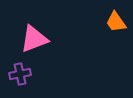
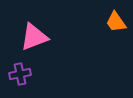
pink triangle: moved 2 px up
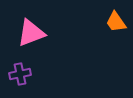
pink triangle: moved 3 px left, 4 px up
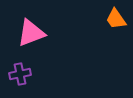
orange trapezoid: moved 3 px up
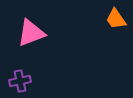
purple cross: moved 7 px down
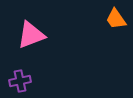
pink triangle: moved 2 px down
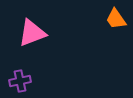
pink triangle: moved 1 px right, 2 px up
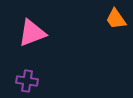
purple cross: moved 7 px right; rotated 20 degrees clockwise
